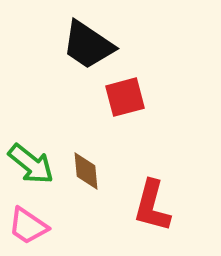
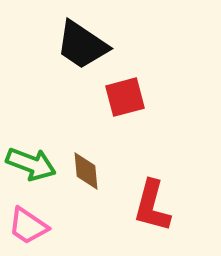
black trapezoid: moved 6 px left
green arrow: rotated 18 degrees counterclockwise
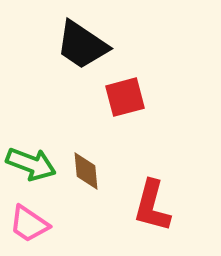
pink trapezoid: moved 1 px right, 2 px up
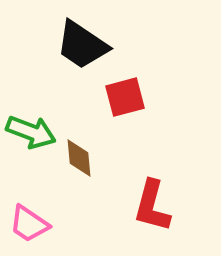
green arrow: moved 32 px up
brown diamond: moved 7 px left, 13 px up
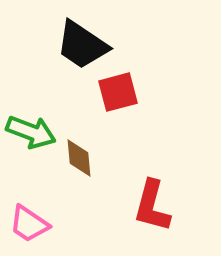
red square: moved 7 px left, 5 px up
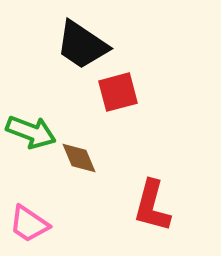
brown diamond: rotated 18 degrees counterclockwise
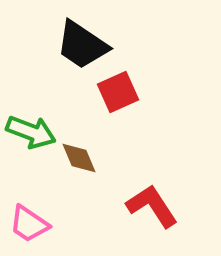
red square: rotated 9 degrees counterclockwise
red L-shape: rotated 132 degrees clockwise
